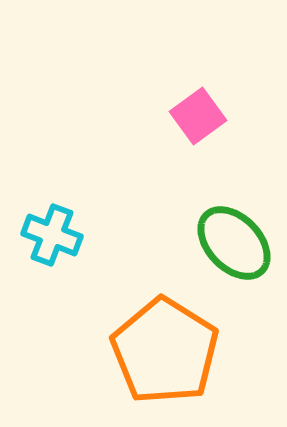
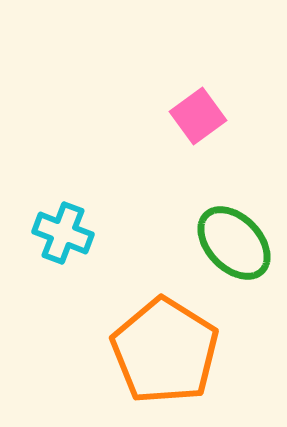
cyan cross: moved 11 px right, 2 px up
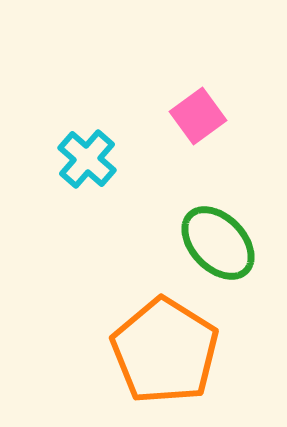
cyan cross: moved 24 px right, 74 px up; rotated 20 degrees clockwise
green ellipse: moved 16 px left
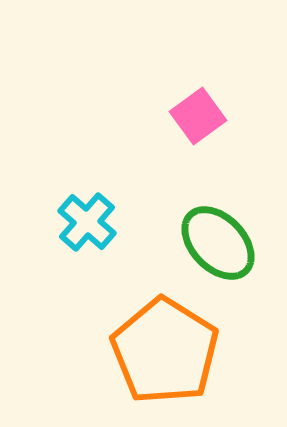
cyan cross: moved 63 px down
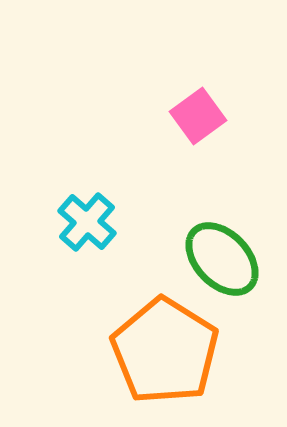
green ellipse: moved 4 px right, 16 px down
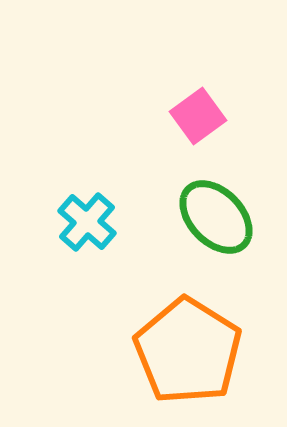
green ellipse: moved 6 px left, 42 px up
orange pentagon: moved 23 px right
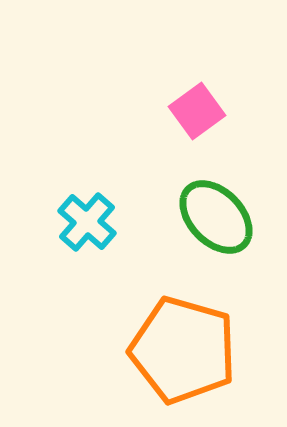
pink square: moved 1 px left, 5 px up
orange pentagon: moved 5 px left, 1 px up; rotated 16 degrees counterclockwise
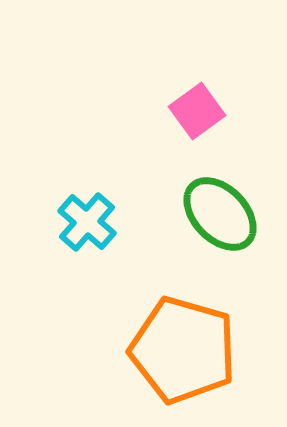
green ellipse: moved 4 px right, 3 px up
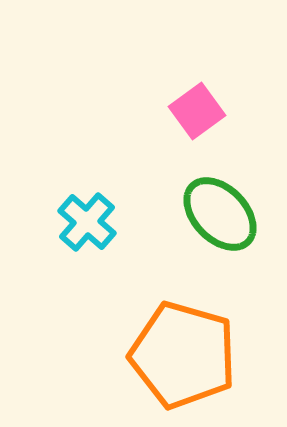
orange pentagon: moved 5 px down
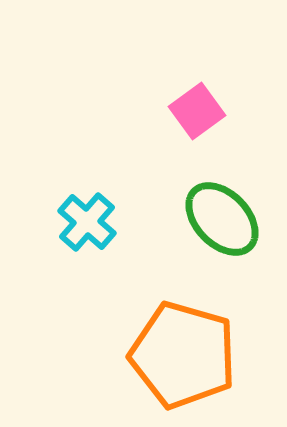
green ellipse: moved 2 px right, 5 px down
